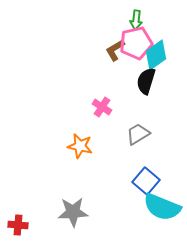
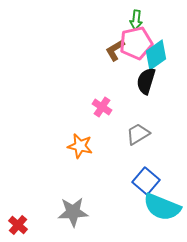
red cross: rotated 36 degrees clockwise
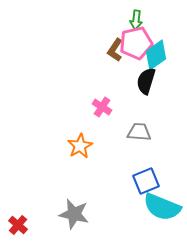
brown L-shape: rotated 25 degrees counterclockwise
gray trapezoid: moved 1 px right, 2 px up; rotated 35 degrees clockwise
orange star: rotated 30 degrees clockwise
blue square: rotated 28 degrees clockwise
gray star: moved 1 px right, 2 px down; rotated 16 degrees clockwise
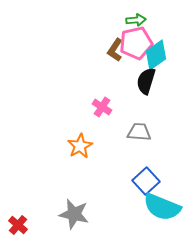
green arrow: rotated 102 degrees counterclockwise
blue square: rotated 20 degrees counterclockwise
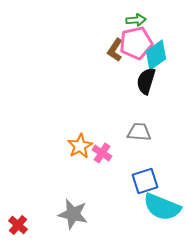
pink cross: moved 46 px down
blue square: moved 1 px left; rotated 24 degrees clockwise
gray star: moved 1 px left
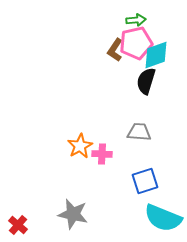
cyan diamond: rotated 16 degrees clockwise
pink cross: moved 1 px down; rotated 30 degrees counterclockwise
cyan semicircle: moved 1 px right, 11 px down
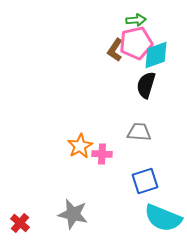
black semicircle: moved 4 px down
red cross: moved 2 px right, 2 px up
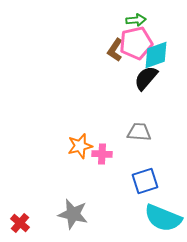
black semicircle: moved 7 px up; rotated 24 degrees clockwise
orange star: rotated 15 degrees clockwise
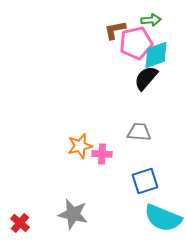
green arrow: moved 15 px right
brown L-shape: moved 20 px up; rotated 45 degrees clockwise
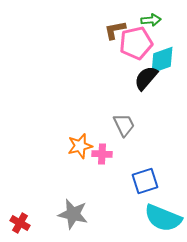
cyan diamond: moved 6 px right, 5 px down
gray trapezoid: moved 15 px left, 7 px up; rotated 60 degrees clockwise
red cross: rotated 12 degrees counterclockwise
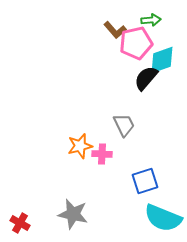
brown L-shape: rotated 120 degrees counterclockwise
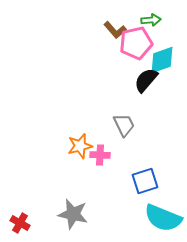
black semicircle: moved 2 px down
pink cross: moved 2 px left, 1 px down
